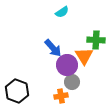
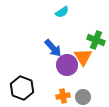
green cross: rotated 18 degrees clockwise
orange triangle: moved 1 px left, 1 px down
gray circle: moved 11 px right, 15 px down
black hexagon: moved 5 px right, 3 px up
orange cross: moved 2 px right
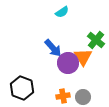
green cross: rotated 18 degrees clockwise
purple circle: moved 1 px right, 2 px up
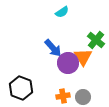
black hexagon: moved 1 px left
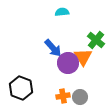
cyan semicircle: rotated 152 degrees counterclockwise
gray circle: moved 3 px left
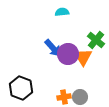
purple circle: moved 9 px up
orange cross: moved 1 px right, 1 px down
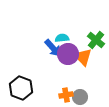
cyan semicircle: moved 26 px down
orange triangle: rotated 12 degrees counterclockwise
orange cross: moved 2 px right, 2 px up
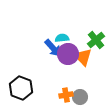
green cross: rotated 12 degrees clockwise
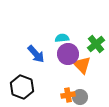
green cross: moved 4 px down
blue arrow: moved 17 px left, 6 px down
orange triangle: moved 1 px left, 8 px down
black hexagon: moved 1 px right, 1 px up
orange cross: moved 2 px right
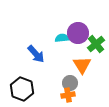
purple circle: moved 10 px right, 21 px up
orange triangle: rotated 12 degrees clockwise
black hexagon: moved 2 px down
gray circle: moved 10 px left, 14 px up
